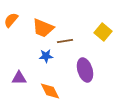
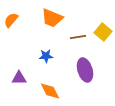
orange trapezoid: moved 9 px right, 10 px up
brown line: moved 13 px right, 4 px up
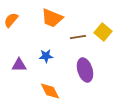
purple triangle: moved 13 px up
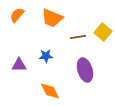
orange semicircle: moved 6 px right, 5 px up
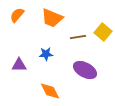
blue star: moved 2 px up
purple ellipse: rotated 45 degrees counterclockwise
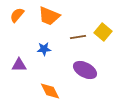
orange trapezoid: moved 3 px left, 2 px up
blue star: moved 2 px left, 5 px up
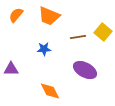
orange semicircle: moved 1 px left
purple triangle: moved 8 px left, 4 px down
